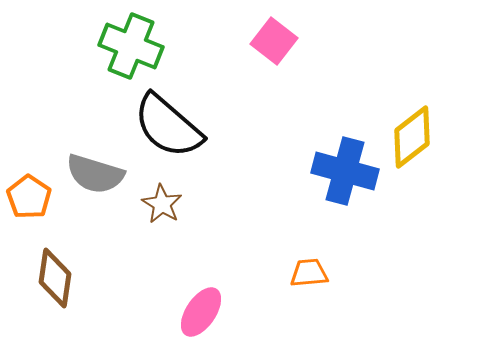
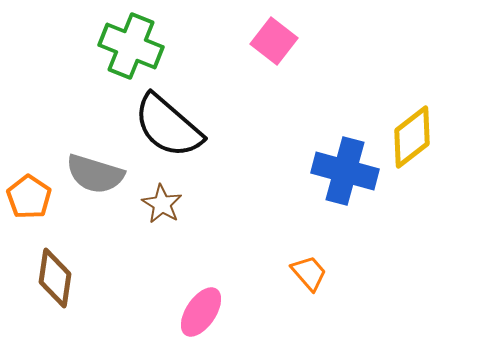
orange trapezoid: rotated 54 degrees clockwise
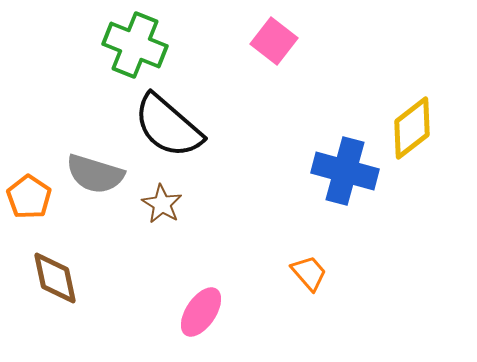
green cross: moved 4 px right, 1 px up
yellow diamond: moved 9 px up
brown diamond: rotated 20 degrees counterclockwise
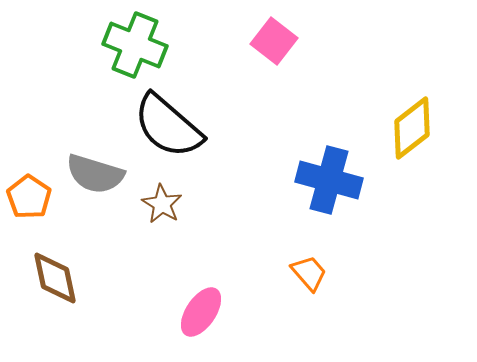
blue cross: moved 16 px left, 9 px down
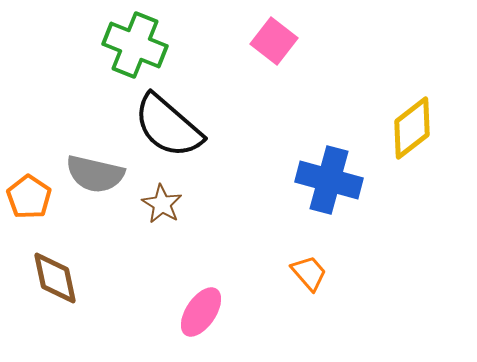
gray semicircle: rotated 4 degrees counterclockwise
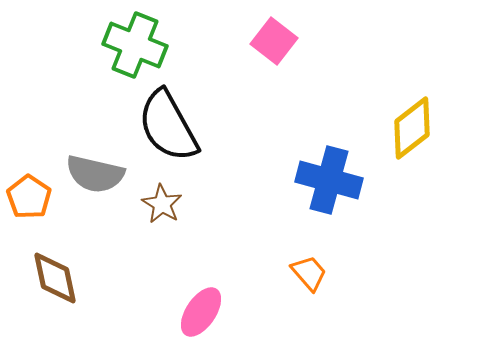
black semicircle: rotated 20 degrees clockwise
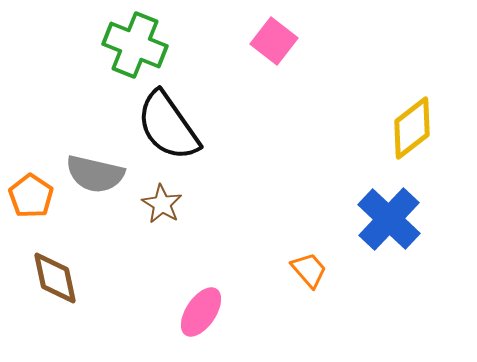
black semicircle: rotated 6 degrees counterclockwise
blue cross: moved 60 px right, 39 px down; rotated 28 degrees clockwise
orange pentagon: moved 2 px right, 1 px up
orange trapezoid: moved 3 px up
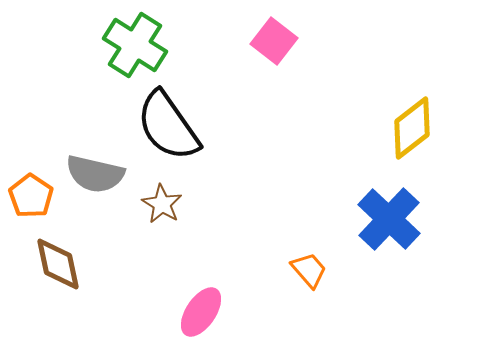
green cross: rotated 10 degrees clockwise
brown diamond: moved 3 px right, 14 px up
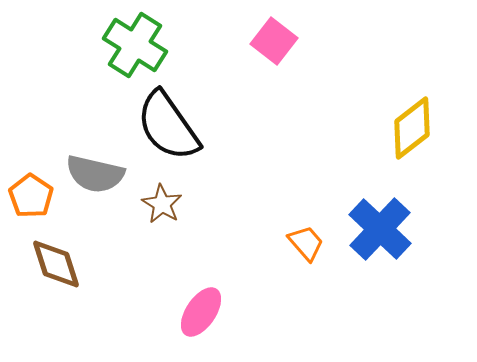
blue cross: moved 9 px left, 10 px down
brown diamond: moved 2 px left; rotated 6 degrees counterclockwise
orange trapezoid: moved 3 px left, 27 px up
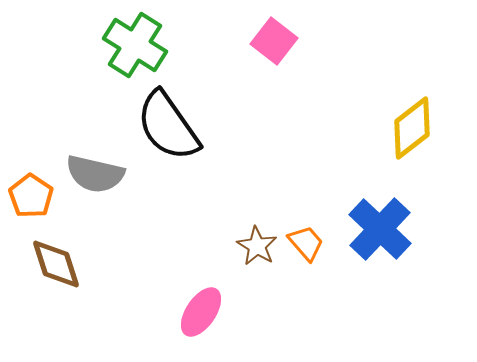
brown star: moved 95 px right, 42 px down
